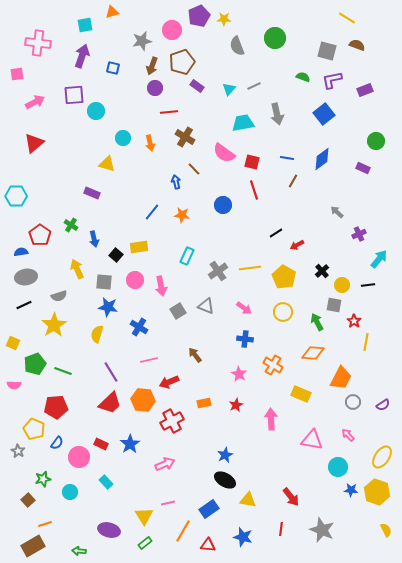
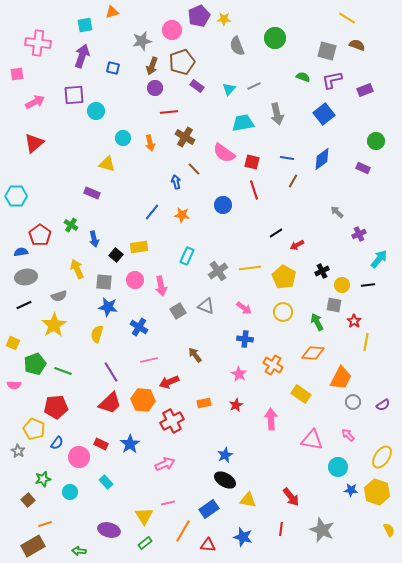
black cross at (322, 271): rotated 16 degrees clockwise
yellow rectangle at (301, 394): rotated 12 degrees clockwise
yellow semicircle at (386, 530): moved 3 px right
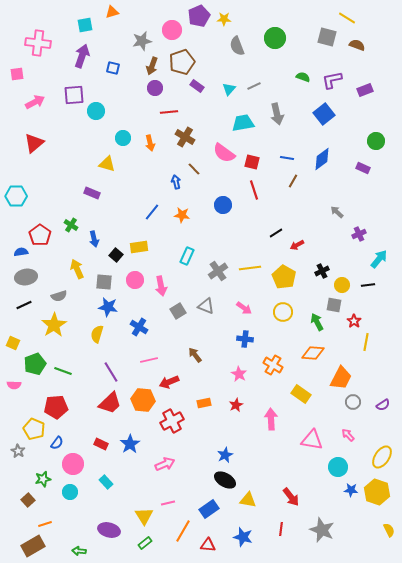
gray square at (327, 51): moved 14 px up
pink circle at (79, 457): moved 6 px left, 7 px down
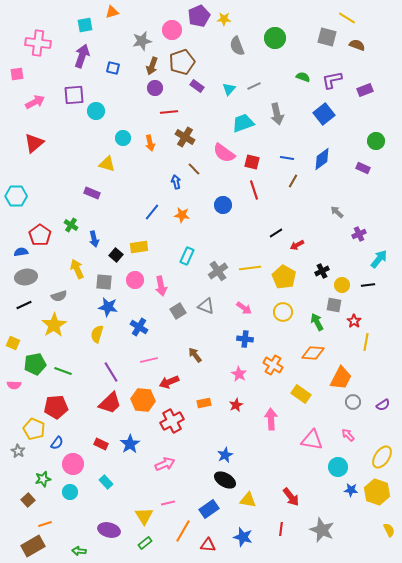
cyan trapezoid at (243, 123): rotated 10 degrees counterclockwise
green pentagon at (35, 364): rotated 10 degrees clockwise
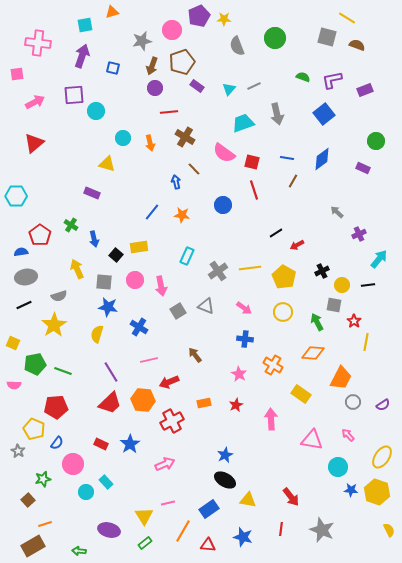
cyan circle at (70, 492): moved 16 px right
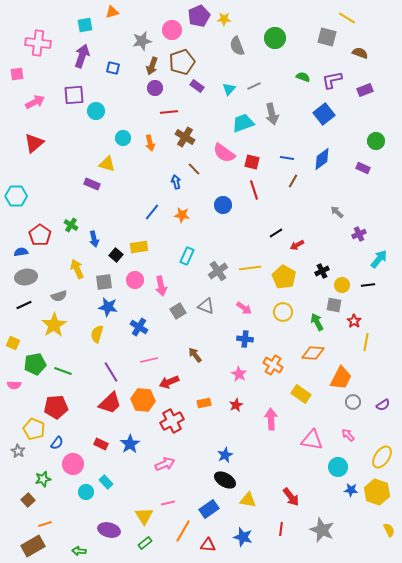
brown semicircle at (357, 45): moved 3 px right, 8 px down
gray arrow at (277, 114): moved 5 px left
purple rectangle at (92, 193): moved 9 px up
gray square at (104, 282): rotated 12 degrees counterclockwise
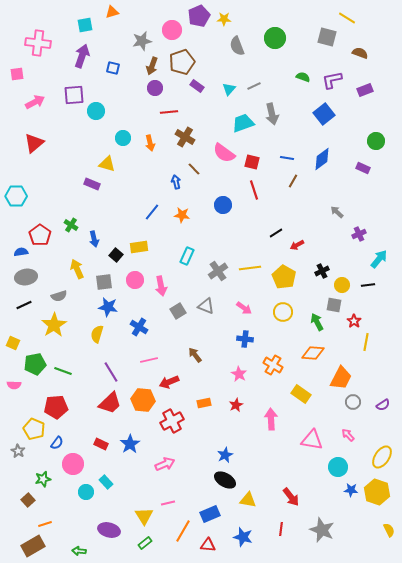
blue rectangle at (209, 509): moved 1 px right, 5 px down; rotated 12 degrees clockwise
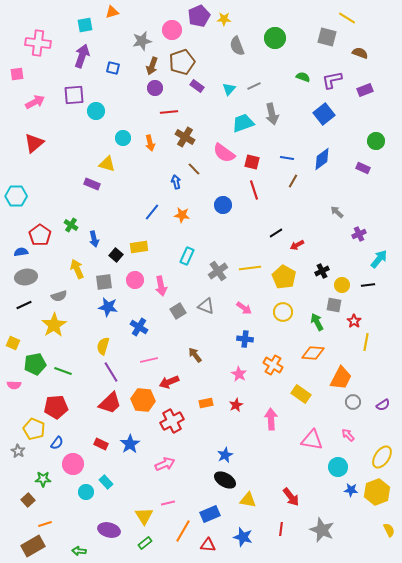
yellow semicircle at (97, 334): moved 6 px right, 12 px down
orange rectangle at (204, 403): moved 2 px right
green star at (43, 479): rotated 14 degrees clockwise
yellow hexagon at (377, 492): rotated 20 degrees clockwise
